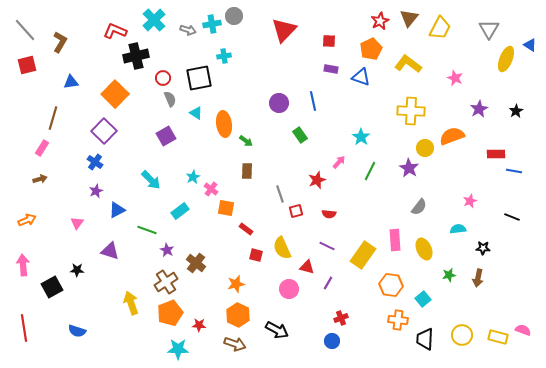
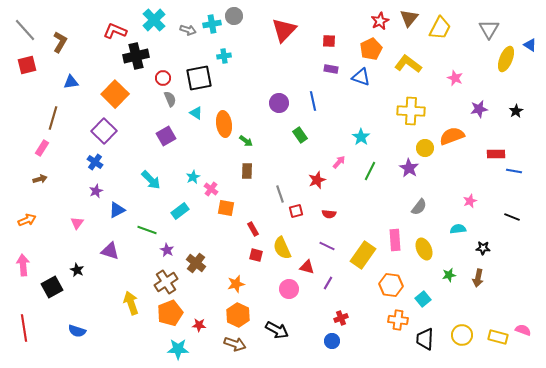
purple star at (479, 109): rotated 18 degrees clockwise
red rectangle at (246, 229): moved 7 px right; rotated 24 degrees clockwise
black star at (77, 270): rotated 24 degrees clockwise
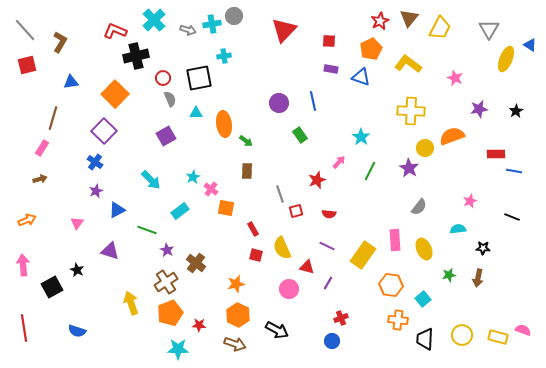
cyan triangle at (196, 113): rotated 32 degrees counterclockwise
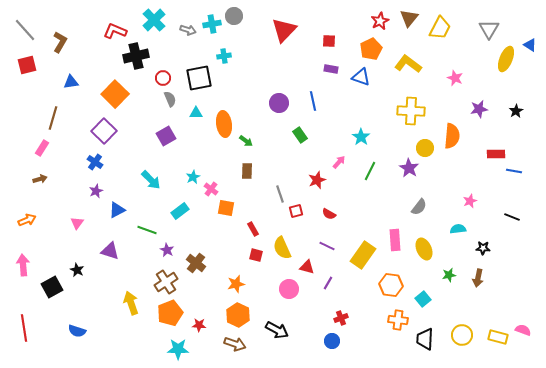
orange semicircle at (452, 136): rotated 115 degrees clockwise
red semicircle at (329, 214): rotated 24 degrees clockwise
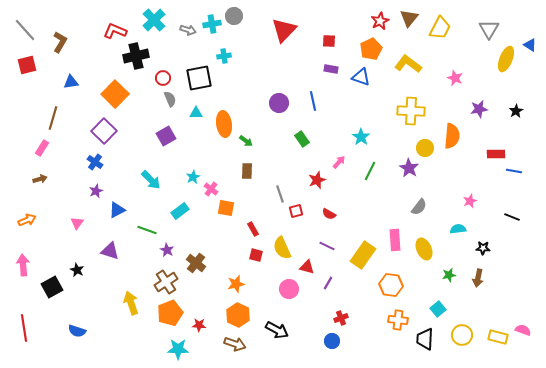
green rectangle at (300, 135): moved 2 px right, 4 px down
cyan square at (423, 299): moved 15 px right, 10 px down
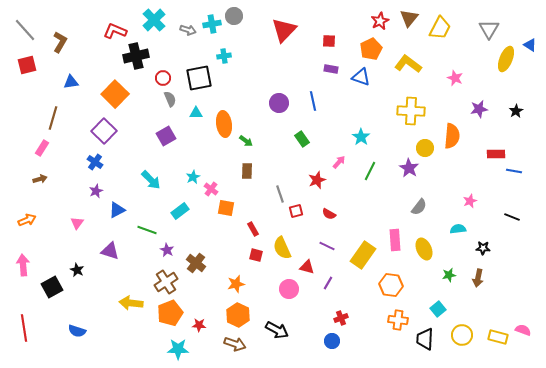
yellow arrow at (131, 303): rotated 65 degrees counterclockwise
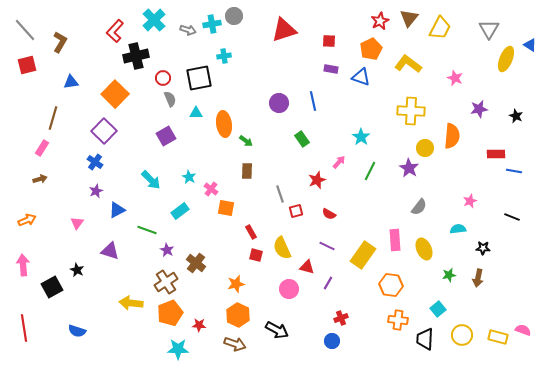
red triangle at (284, 30): rotated 28 degrees clockwise
red L-shape at (115, 31): rotated 70 degrees counterclockwise
black star at (516, 111): moved 5 px down; rotated 16 degrees counterclockwise
cyan star at (193, 177): moved 4 px left; rotated 16 degrees counterclockwise
red rectangle at (253, 229): moved 2 px left, 3 px down
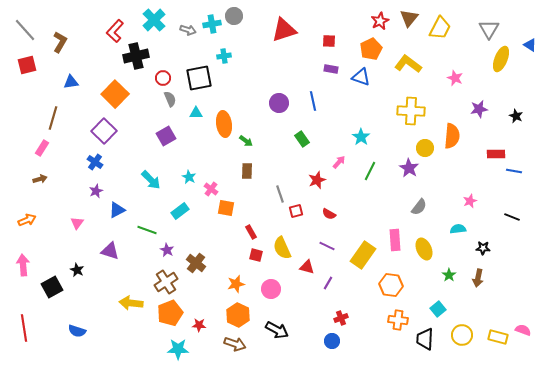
yellow ellipse at (506, 59): moved 5 px left
green star at (449, 275): rotated 24 degrees counterclockwise
pink circle at (289, 289): moved 18 px left
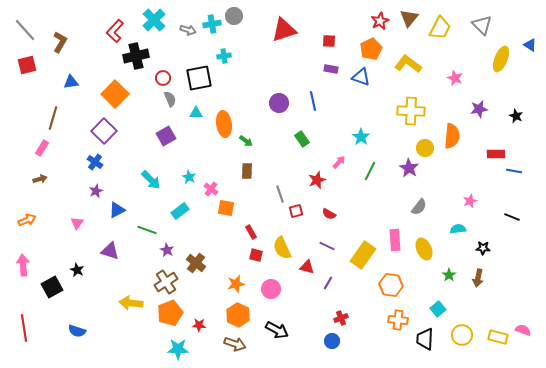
gray triangle at (489, 29): moved 7 px left, 4 px up; rotated 15 degrees counterclockwise
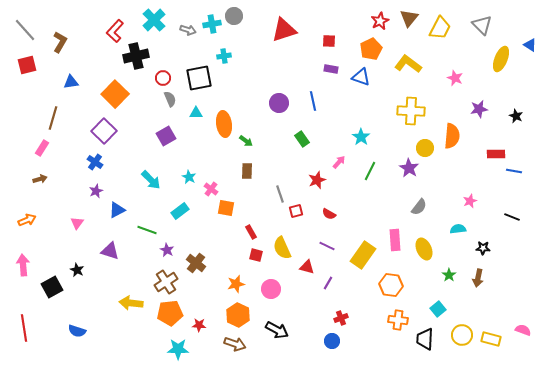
orange pentagon at (170, 313): rotated 15 degrees clockwise
yellow rectangle at (498, 337): moved 7 px left, 2 px down
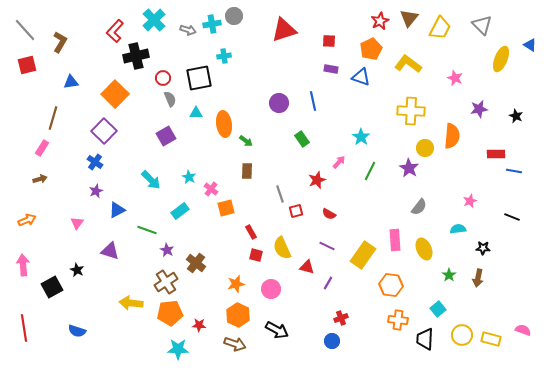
orange square at (226, 208): rotated 24 degrees counterclockwise
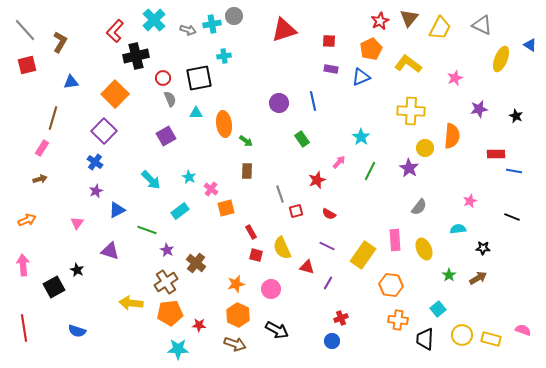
gray triangle at (482, 25): rotated 20 degrees counterclockwise
blue triangle at (361, 77): rotated 42 degrees counterclockwise
pink star at (455, 78): rotated 28 degrees clockwise
brown arrow at (478, 278): rotated 132 degrees counterclockwise
black square at (52, 287): moved 2 px right
